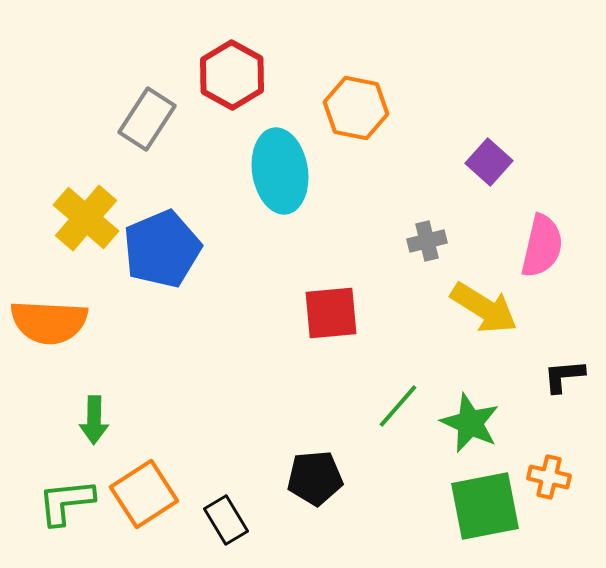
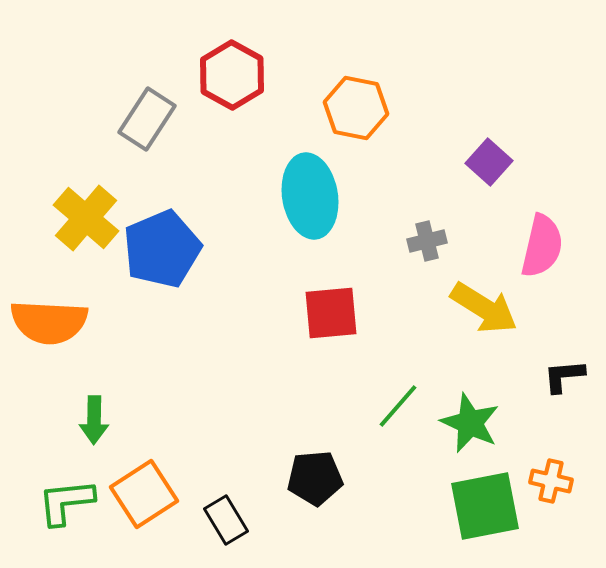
cyan ellipse: moved 30 px right, 25 px down
orange cross: moved 2 px right, 4 px down
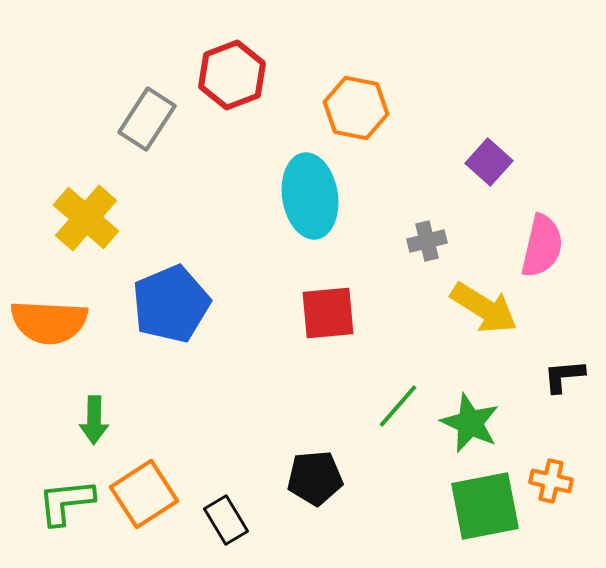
red hexagon: rotated 10 degrees clockwise
blue pentagon: moved 9 px right, 55 px down
red square: moved 3 px left
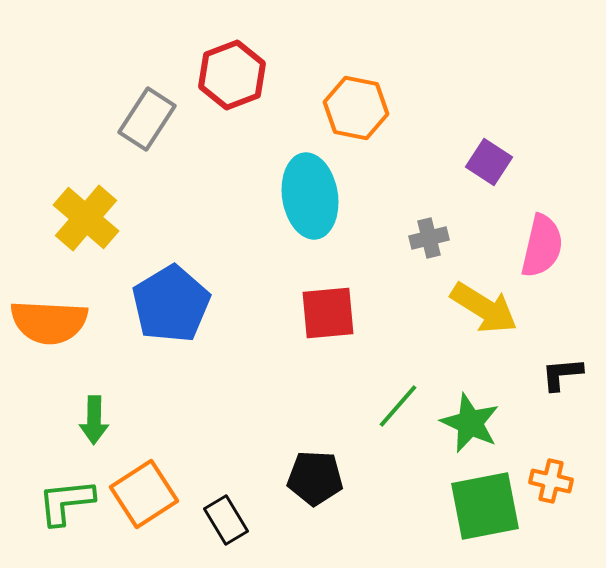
purple square: rotated 9 degrees counterclockwise
gray cross: moved 2 px right, 3 px up
blue pentagon: rotated 8 degrees counterclockwise
black L-shape: moved 2 px left, 2 px up
black pentagon: rotated 8 degrees clockwise
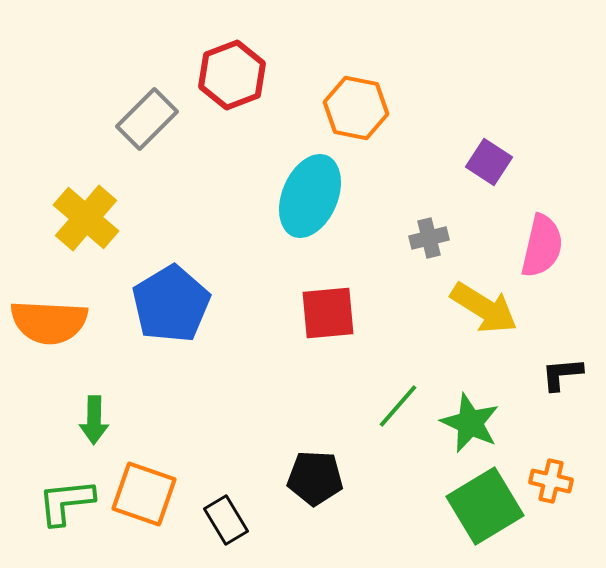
gray rectangle: rotated 12 degrees clockwise
cyan ellipse: rotated 32 degrees clockwise
orange square: rotated 38 degrees counterclockwise
green square: rotated 20 degrees counterclockwise
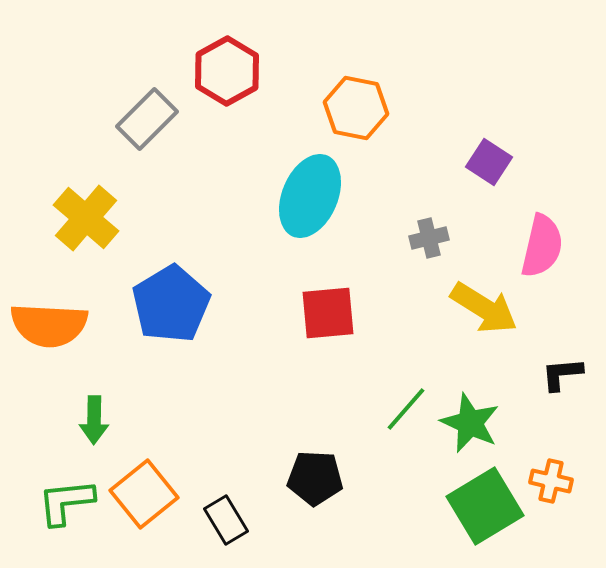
red hexagon: moved 5 px left, 4 px up; rotated 8 degrees counterclockwise
orange semicircle: moved 3 px down
green line: moved 8 px right, 3 px down
orange square: rotated 32 degrees clockwise
